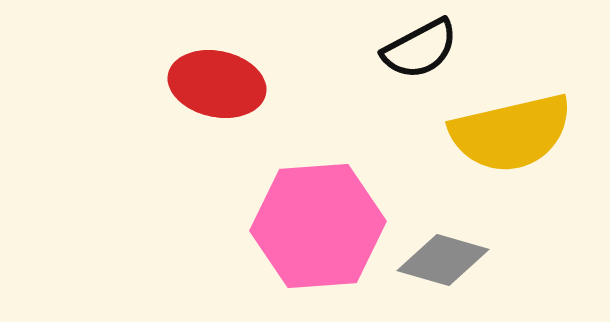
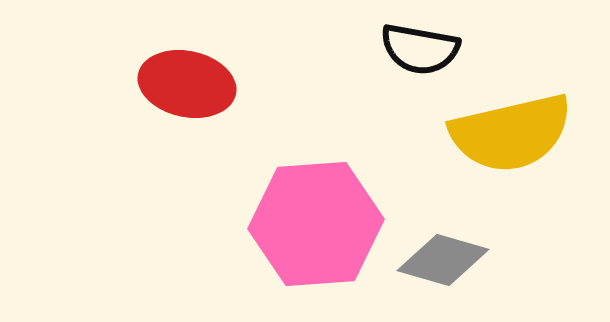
black semicircle: rotated 38 degrees clockwise
red ellipse: moved 30 px left
pink hexagon: moved 2 px left, 2 px up
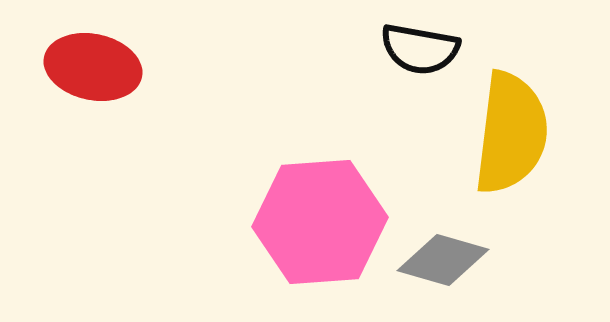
red ellipse: moved 94 px left, 17 px up
yellow semicircle: rotated 70 degrees counterclockwise
pink hexagon: moved 4 px right, 2 px up
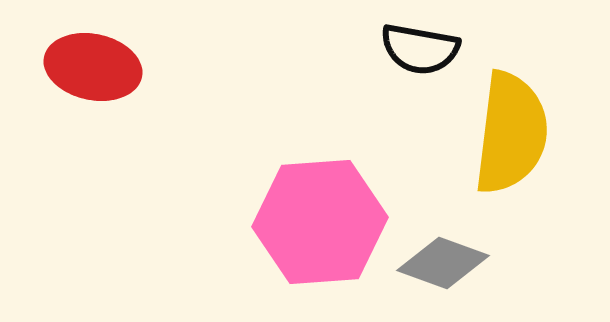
gray diamond: moved 3 px down; rotated 4 degrees clockwise
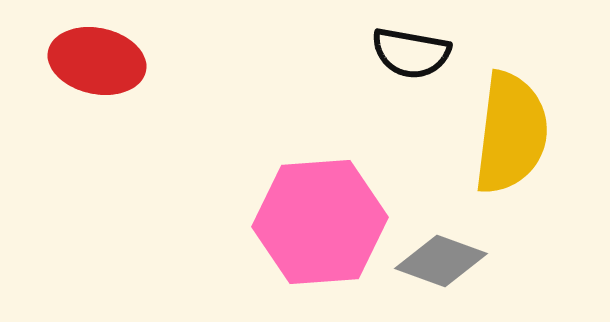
black semicircle: moved 9 px left, 4 px down
red ellipse: moved 4 px right, 6 px up
gray diamond: moved 2 px left, 2 px up
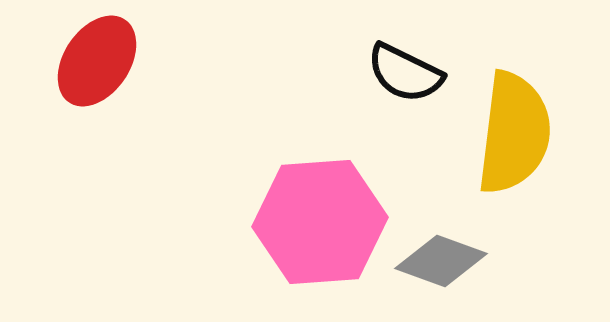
black semicircle: moved 6 px left, 20 px down; rotated 16 degrees clockwise
red ellipse: rotated 68 degrees counterclockwise
yellow semicircle: moved 3 px right
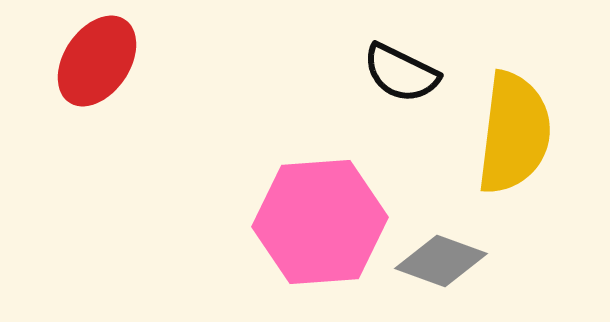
black semicircle: moved 4 px left
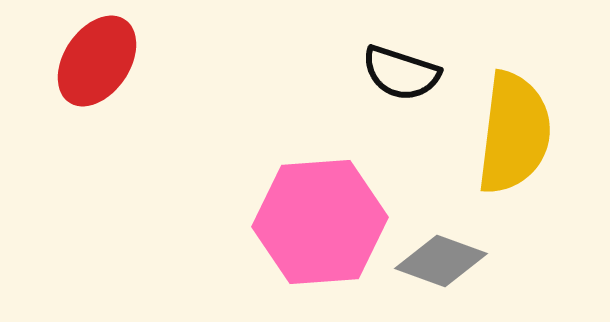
black semicircle: rotated 8 degrees counterclockwise
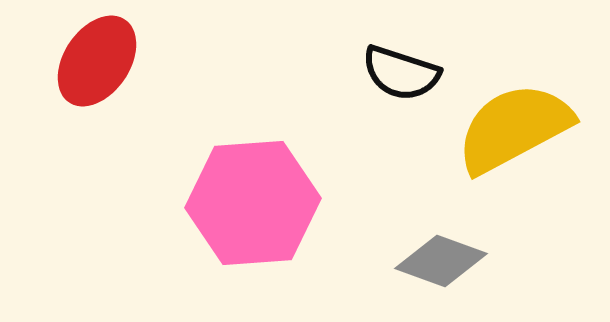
yellow semicircle: moved 5 px up; rotated 125 degrees counterclockwise
pink hexagon: moved 67 px left, 19 px up
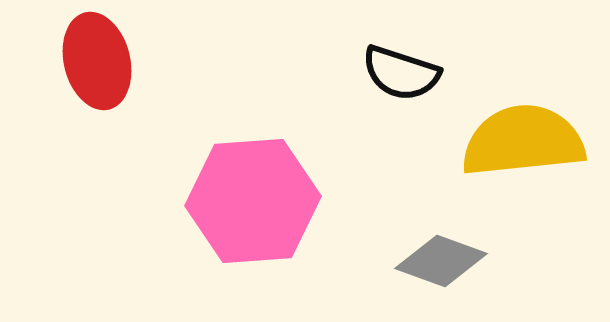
red ellipse: rotated 48 degrees counterclockwise
yellow semicircle: moved 9 px right, 13 px down; rotated 22 degrees clockwise
pink hexagon: moved 2 px up
